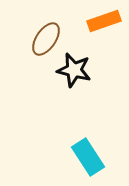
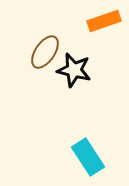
brown ellipse: moved 1 px left, 13 px down
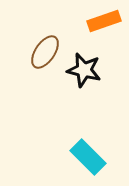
black star: moved 10 px right
cyan rectangle: rotated 12 degrees counterclockwise
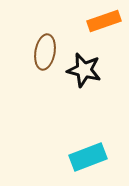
brown ellipse: rotated 24 degrees counterclockwise
cyan rectangle: rotated 66 degrees counterclockwise
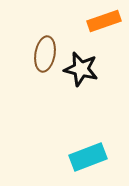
brown ellipse: moved 2 px down
black star: moved 3 px left, 1 px up
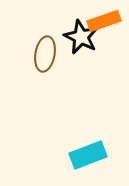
black star: moved 32 px up; rotated 12 degrees clockwise
cyan rectangle: moved 2 px up
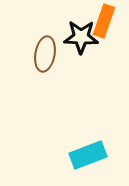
orange rectangle: rotated 52 degrees counterclockwise
black star: rotated 24 degrees counterclockwise
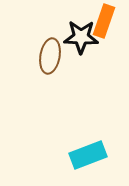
brown ellipse: moved 5 px right, 2 px down
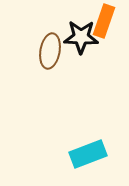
brown ellipse: moved 5 px up
cyan rectangle: moved 1 px up
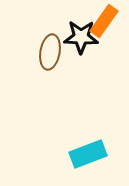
orange rectangle: rotated 16 degrees clockwise
brown ellipse: moved 1 px down
